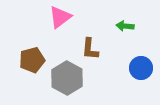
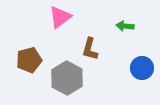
brown L-shape: rotated 10 degrees clockwise
brown pentagon: moved 3 px left
blue circle: moved 1 px right
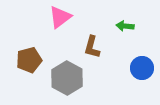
brown L-shape: moved 2 px right, 2 px up
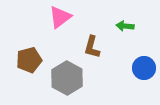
blue circle: moved 2 px right
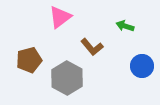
green arrow: rotated 12 degrees clockwise
brown L-shape: rotated 55 degrees counterclockwise
blue circle: moved 2 px left, 2 px up
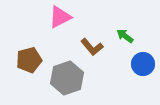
pink triangle: rotated 10 degrees clockwise
green arrow: moved 10 px down; rotated 18 degrees clockwise
blue circle: moved 1 px right, 2 px up
gray hexagon: rotated 12 degrees clockwise
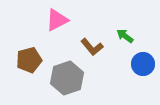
pink triangle: moved 3 px left, 3 px down
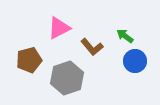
pink triangle: moved 2 px right, 8 px down
blue circle: moved 8 px left, 3 px up
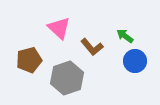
pink triangle: rotated 50 degrees counterclockwise
